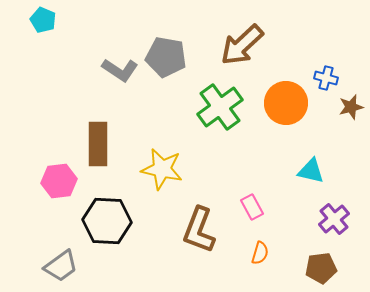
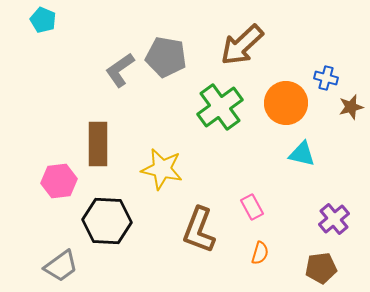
gray L-shape: rotated 111 degrees clockwise
cyan triangle: moved 9 px left, 17 px up
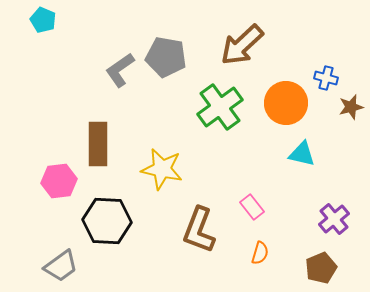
pink rectangle: rotated 10 degrees counterclockwise
brown pentagon: rotated 16 degrees counterclockwise
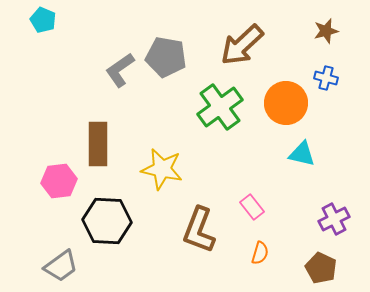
brown star: moved 25 px left, 76 px up
purple cross: rotated 12 degrees clockwise
brown pentagon: rotated 24 degrees counterclockwise
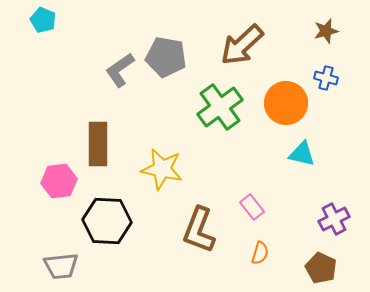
gray trapezoid: rotated 30 degrees clockwise
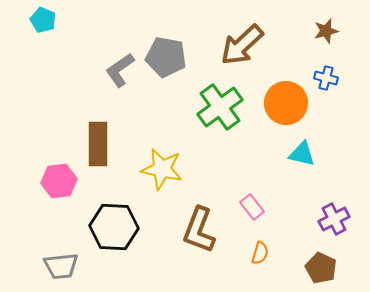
black hexagon: moved 7 px right, 6 px down
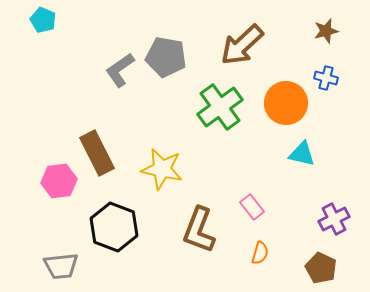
brown rectangle: moved 1 px left, 9 px down; rotated 27 degrees counterclockwise
black hexagon: rotated 18 degrees clockwise
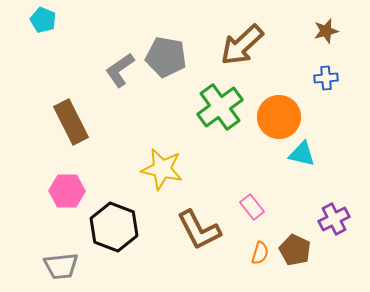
blue cross: rotated 20 degrees counterclockwise
orange circle: moved 7 px left, 14 px down
brown rectangle: moved 26 px left, 31 px up
pink hexagon: moved 8 px right, 10 px down; rotated 8 degrees clockwise
brown L-shape: rotated 48 degrees counterclockwise
brown pentagon: moved 26 px left, 18 px up
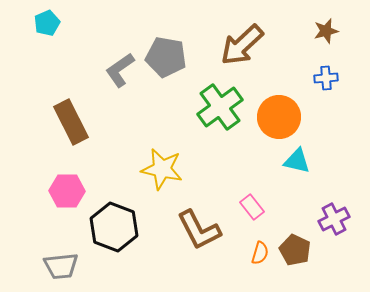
cyan pentagon: moved 4 px right, 3 px down; rotated 25 degrees clockwise
cyan triangle: moved 5 px left, 7 px down
